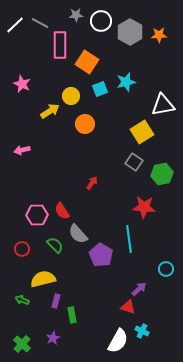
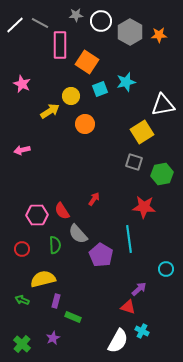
gray square: rotated 18 degrees counterclockwise
red arrow: moved 2 px right, 16 px down
green semicircle: rotated 42 degrees clockwise
green rectangle: moved 1 px right, 2 px down; rotated 56 degrees counterclockwise
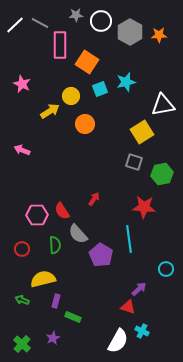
pink arrow: rotated 35 degrees clockwise
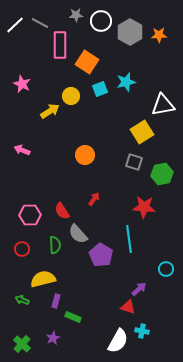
orange circle: moved 31 px down
pink hexagon: moved 7 px left
cyan cross: rotated 16 degrees counterclockwise
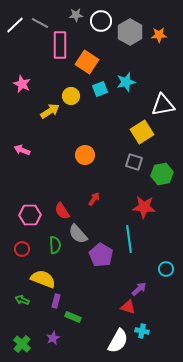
yellow semicircle: rotated 35 degrees clockwise
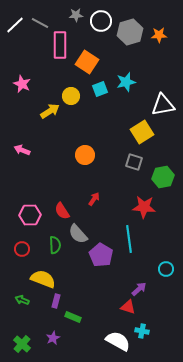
gray hexagon: rotated 15 degrees clockwise
green hexagon: moved 1 px right, 3 px down
white semicircle: rotated 90 degrees counterclockwise
